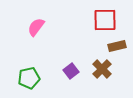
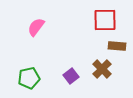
brown rectangle: rotated 18 degrees clockwise
purple square: moved 5 px down
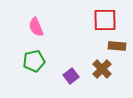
pink semicircle: rotated 60 degrees counterclockwise
green pentagon: moved 5 px right, 17 px up
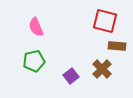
red square: moved 1 px down; rotated 15 degrees clockwise
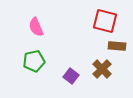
purple square: rotated 14 degrees counterclockwise
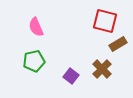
brown rectangle: moved 1 px right, 2 px up; rotated 36 degrees counterclockwise
